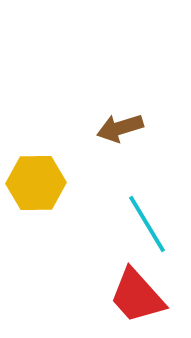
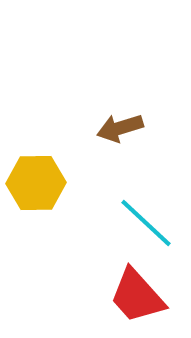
cyan line: moved 1 px left, 1 px up; rotated 16 degrees counterclockwise
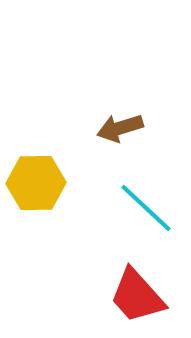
cyan line: moved 15 px up
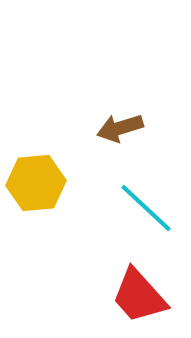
yellow hexagon: rotated 4 degrees counterclockwise
red trapezoid: moved 2 px right
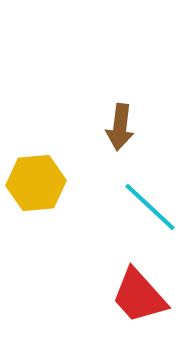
brown arrow: moved 1 px up; rotated 66 degrees counterclockwise
cyan line: moved 4 px right, 1 px up
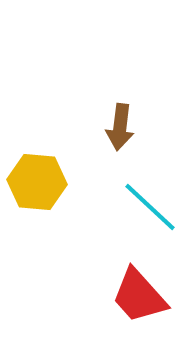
yellow hexagon: moved 1 px right, 1 px up; rotated 10 degrees clockwise
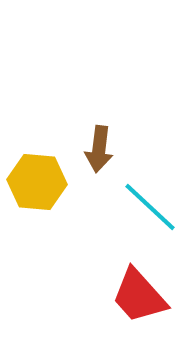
brown arrow: moved 21 px left, 22 px down
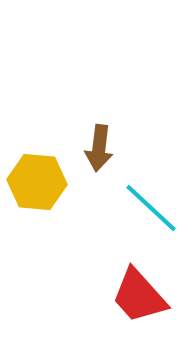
brown arrow: moved 1 px up
cyan line: moved 1 px right, 1 px down
